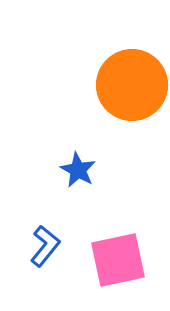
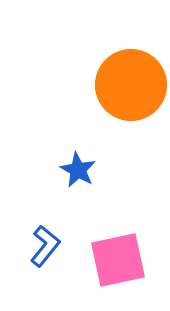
orange circle: moved 1 px left
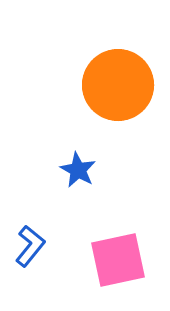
orange circle: moved 13 px left
blue L-shape: moved 15 px left
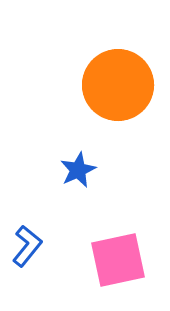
blue star: rotated 18 degrees clockwise
blue L-shape: moved 3 px left
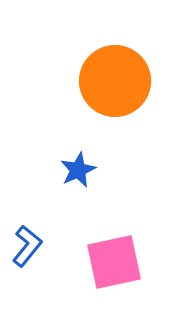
orange circle: moved 3 px left, 4 px up
pink square: moved 4 px left, 2 px down
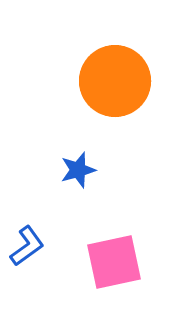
blue star: rotated 9 degrees clockwise
blue L-shape: rotated 15 degrees clockwise
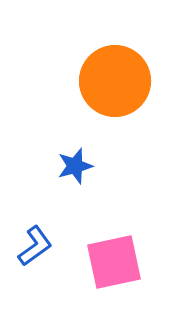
blue star: moved 3 px left, 4 px up
blue L-shape: moved 8 px right
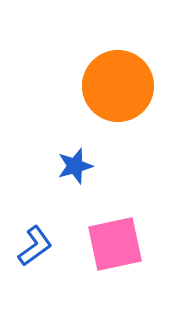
orange circle: moved 3 px right, 5 px down
pink square: moved 1 px right, 18 px up
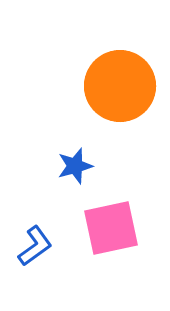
orange circle: moved 2 px right
pink square: moved 4 px left, 16 px up
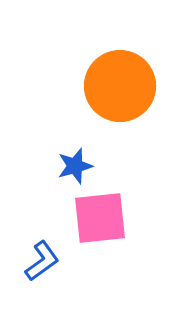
pink square: moved 11 px left, 10 px up; rotated 6 degrees clockwise
blue L-shape: moved 7 px right, 15 px down
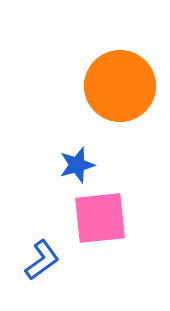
blue star: moved 2 px right, 1 px up
blue L-shape: moved 1 px up
